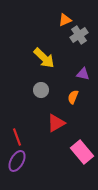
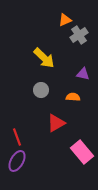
orange semicircle: rotated 72 degrees clockwise
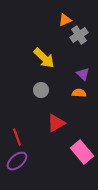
purple triangle: rotated 32 degrees clockwise
orange semicircle: moved 6 px right, 4 px up
purple ellipse: rotated 20 degrees clockwise
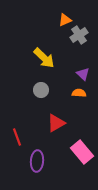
purple ellipse: moved 20 px right; rotated 45 degrees counterclockwise
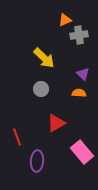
gray cross: rotated 24 degrees clockwise
gray circle: moved 1 px up
